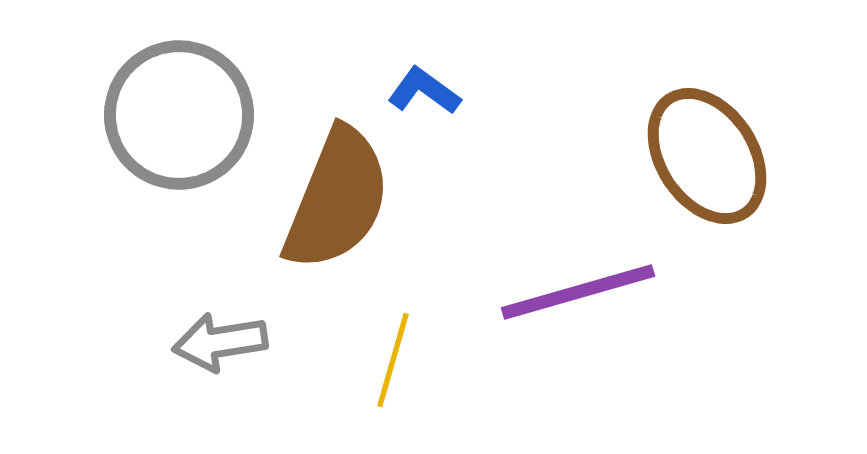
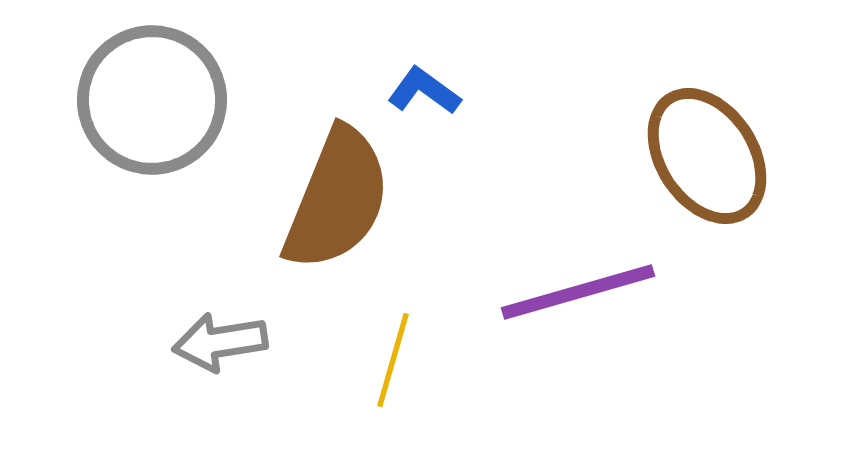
gray circle: moved 27 px left, 15 px up
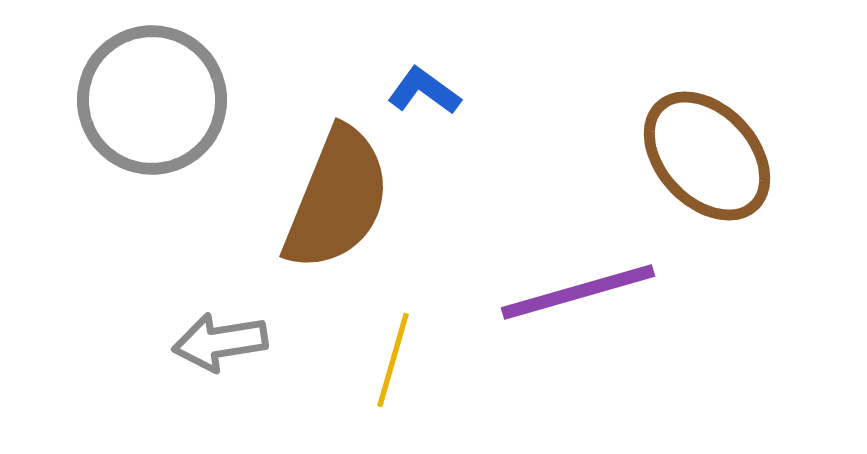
brown ellipse: rotated 10 degrees counterclockwise
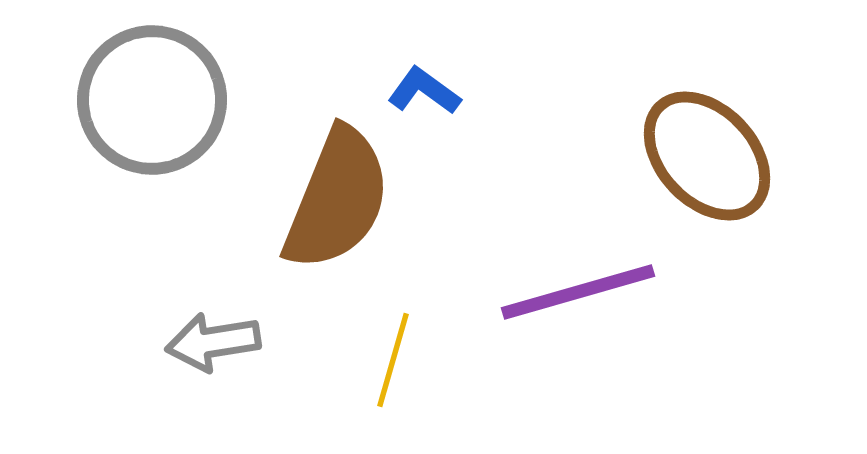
gray arrow: moved 7 px left
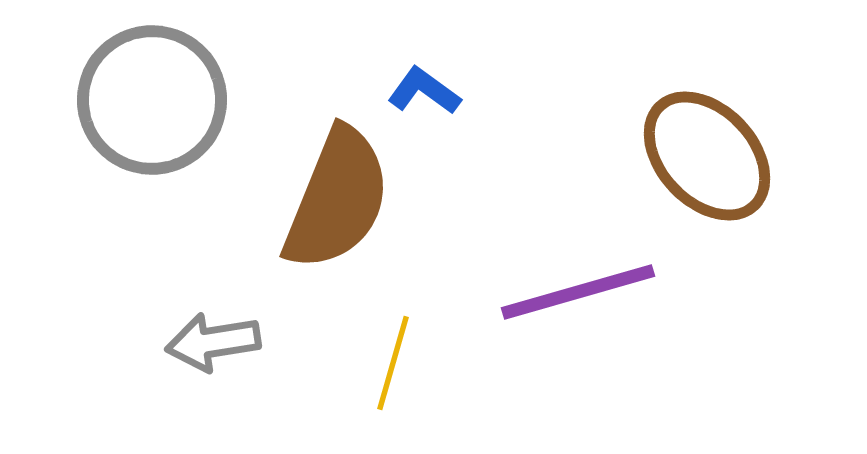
yellow line: moved 3 px down
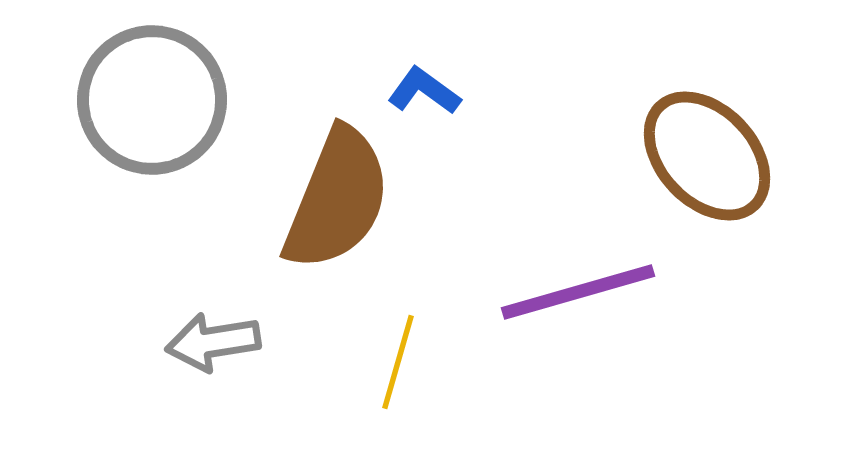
yellow line: moved 5 px right, 1 px up
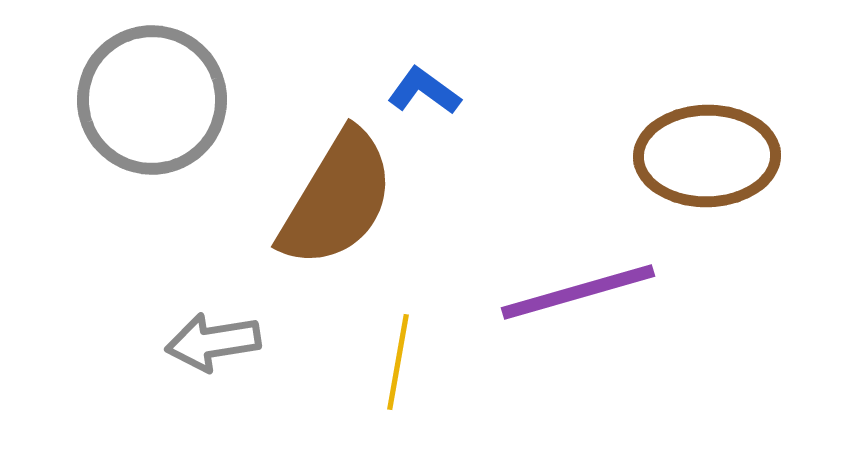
brown ellipse: rotated 48 degrees counterclockwise
brown semicircle: rotated 9 degrees clockwise
yellow line: rotated 6 degrees counterclockwise
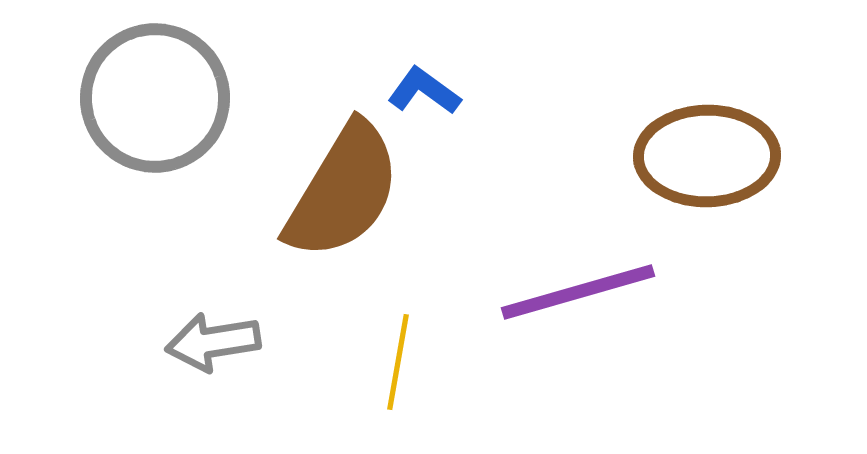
gray circle: moved 3 px right, 2 px up
brown semicircle: moved 6 px right, 8 px up
